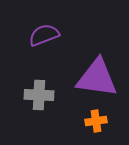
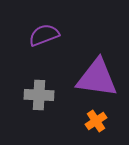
orange cross: rotated 25 degrees counterclockwise
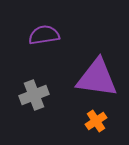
purple semicircle: rotated 12 degrees clockwise
gray cross: moved 5 px left; rotated 24 degrees counterclockwise
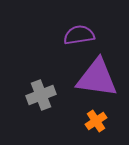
purple semicircle: moved 35 px right
gray cross: moved 7 px right
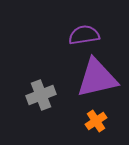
purple semicircle: moved 5 px right
purple triangle: rotated 21 degrees counterclockwise
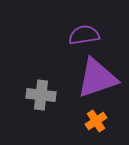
purple triangle: rotated 6 degrees counterclockwise
gray cross: rotated 28 degrees clockwise
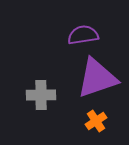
purple semicircle: moved 1 px left
gray cross: rotated 8 degrees counterclockwise
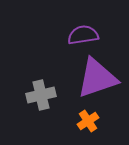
gray cross: rotated 12 degrees counterclockwise
orange cross: moved 8 px left
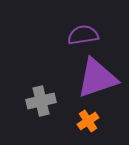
gray cross: moved 6 px down
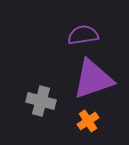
purple triangle: moved 4 px left, 1 px down
gray cross: rotated 28 degrees clockwise
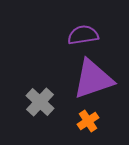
gray cross: moved 1 px left, 1 px down; rotated 28 degrees clockwise
